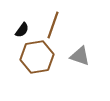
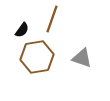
brown line: moved 1 px left, 6 px up
gray triangle: moved 2 px right, 2 px down
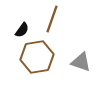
gray triangle: moved 1 px left, 4 px down
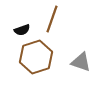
black semicircle: rotated 35 degrees clockwise
brown hexagon: moved 1 px left; rotated 8 degrees counterclockwise
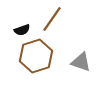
brown line: rotated 16 degrees clockwise
brown hexagon: moved 1 px up
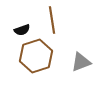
brown line: moved 1 px down; rotated 44 degrees counterclockwise
gray triangle: rotated 40 degrees counterclockwise
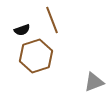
brown line: rotated 12 degrees counterclockwise
gray triangle: moved 13 px right, 20 px down
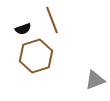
black semicircle: moved 1 px right, 1 px up
gray triangle: moved 1 px right, 2 px up
